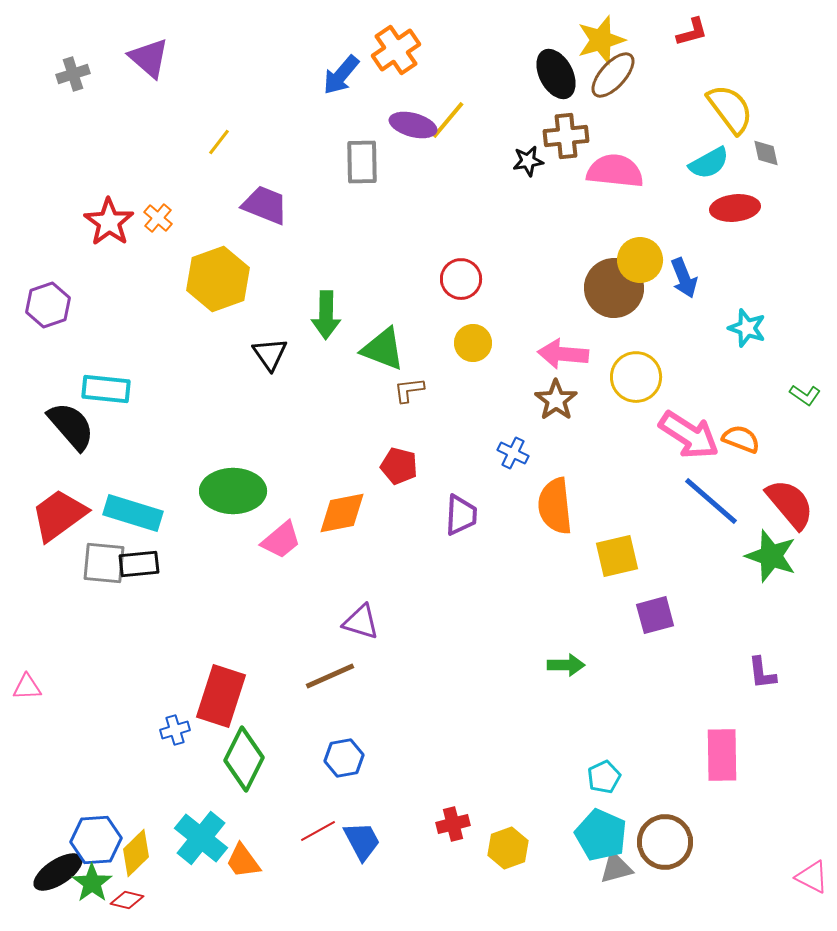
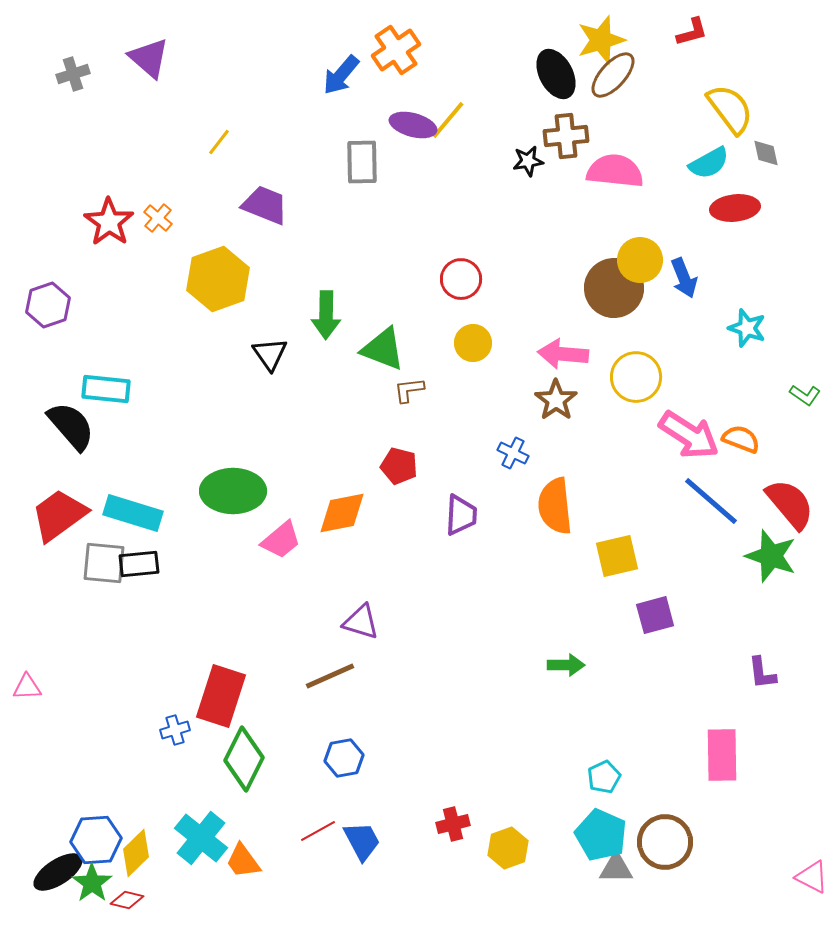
gray triangle at (616, 868): rotated 15 degrees clockwise
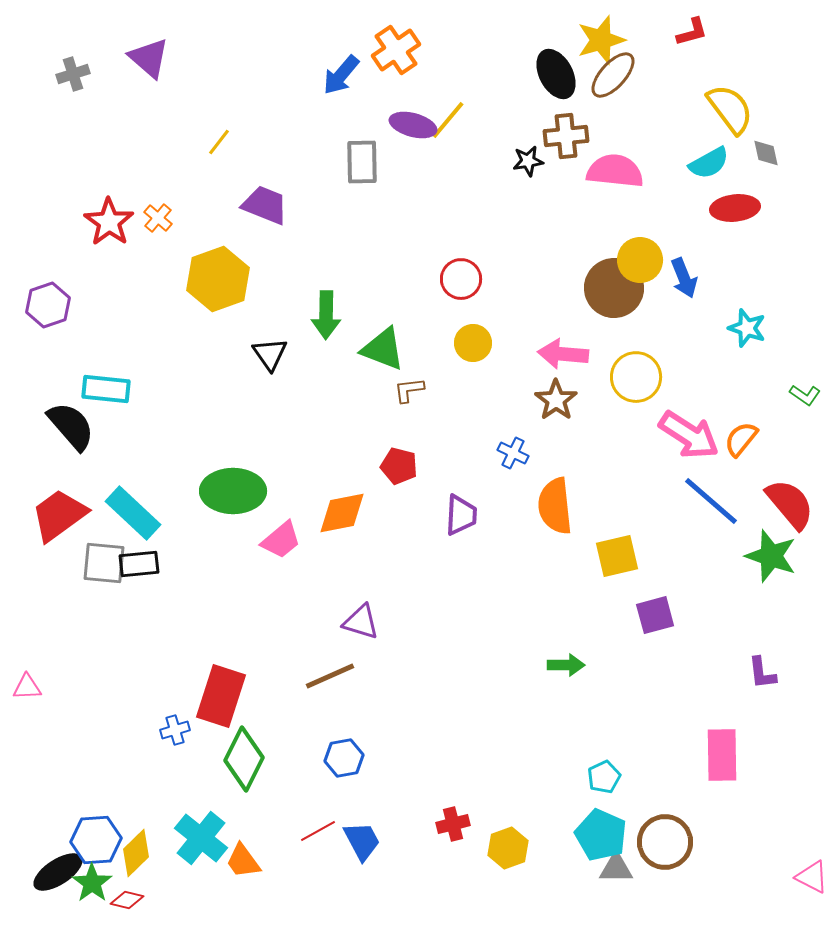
orange semicircle at (741, 439): rotated 72 degrees counterclockwise
cyan rectangle at (133, 513): rotated 26 degrees clockwise
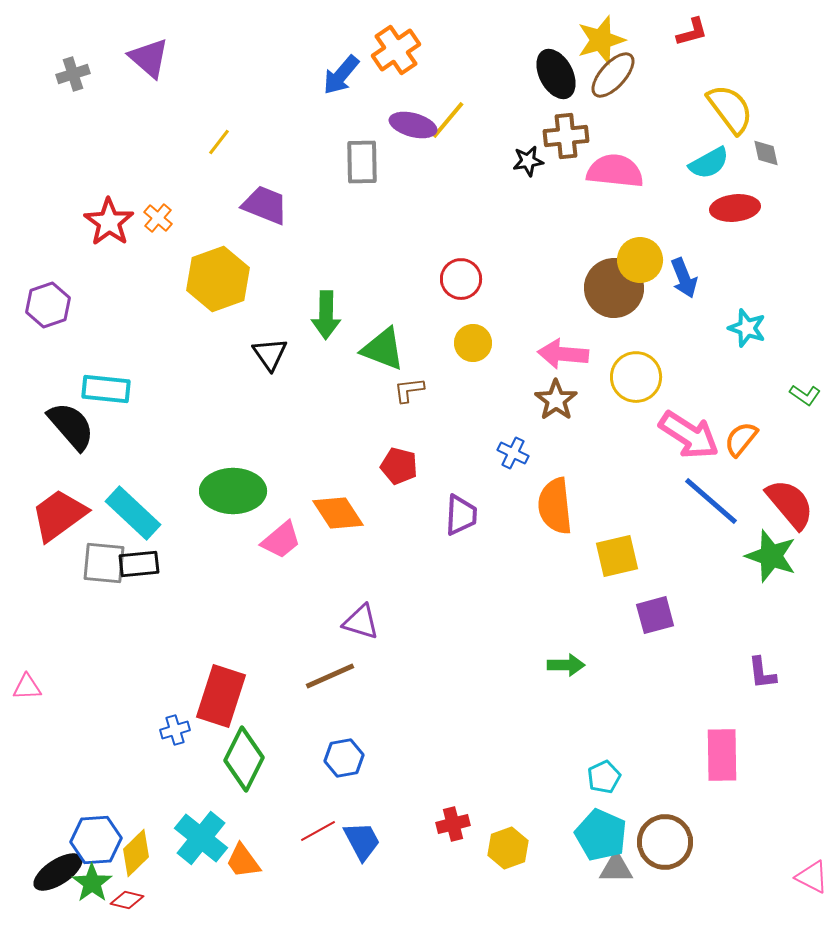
orange diamond at (342, 513): moved 4 px left; rotated 68 degrees clockwise
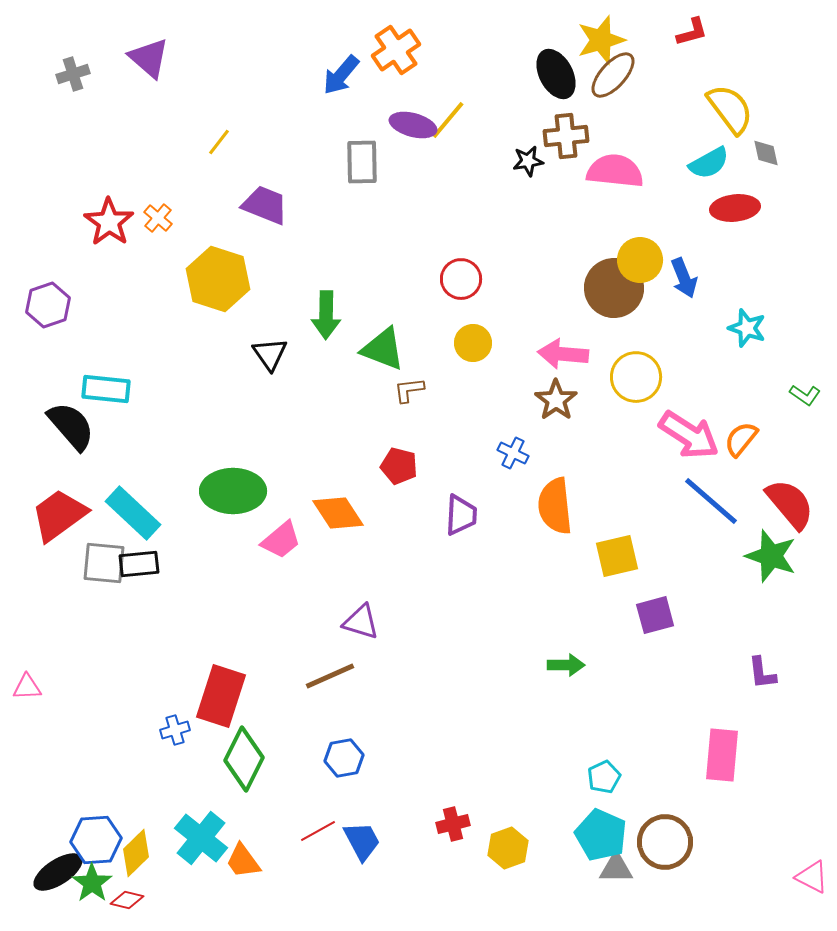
yellow hexagon at (218, 279): rotated 22 degrees counterclockwise
pink rectangle at (722, 755): rotated 6 degrees clockwise
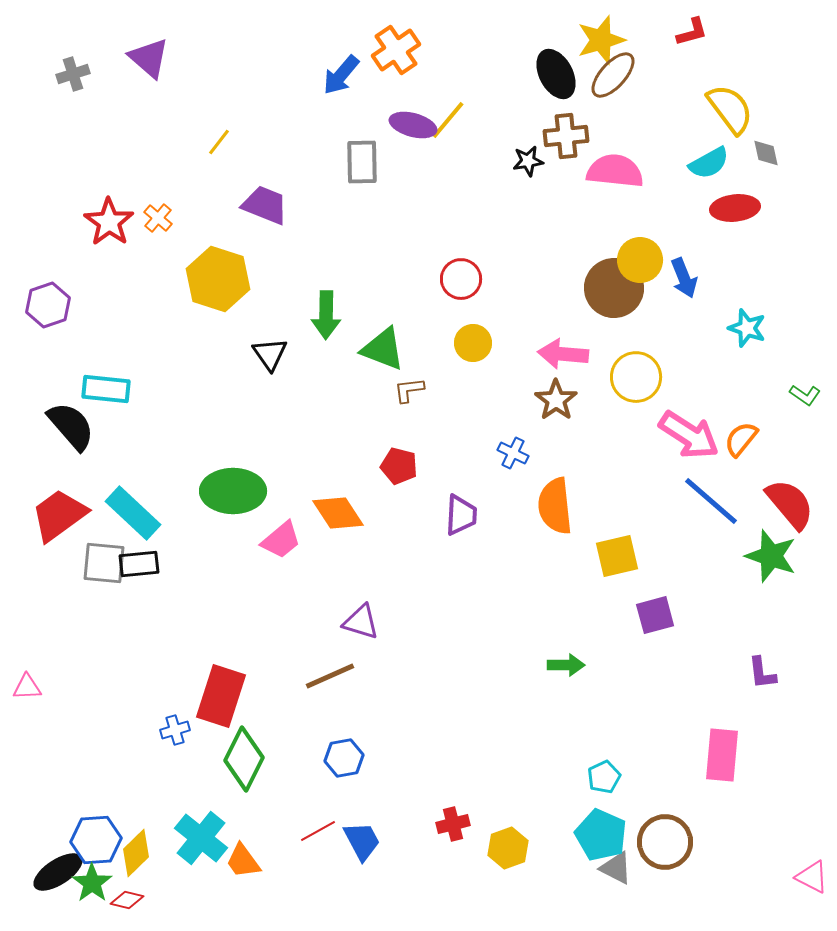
gray triangle at (616, 868): rotated 27 degrees clockwise
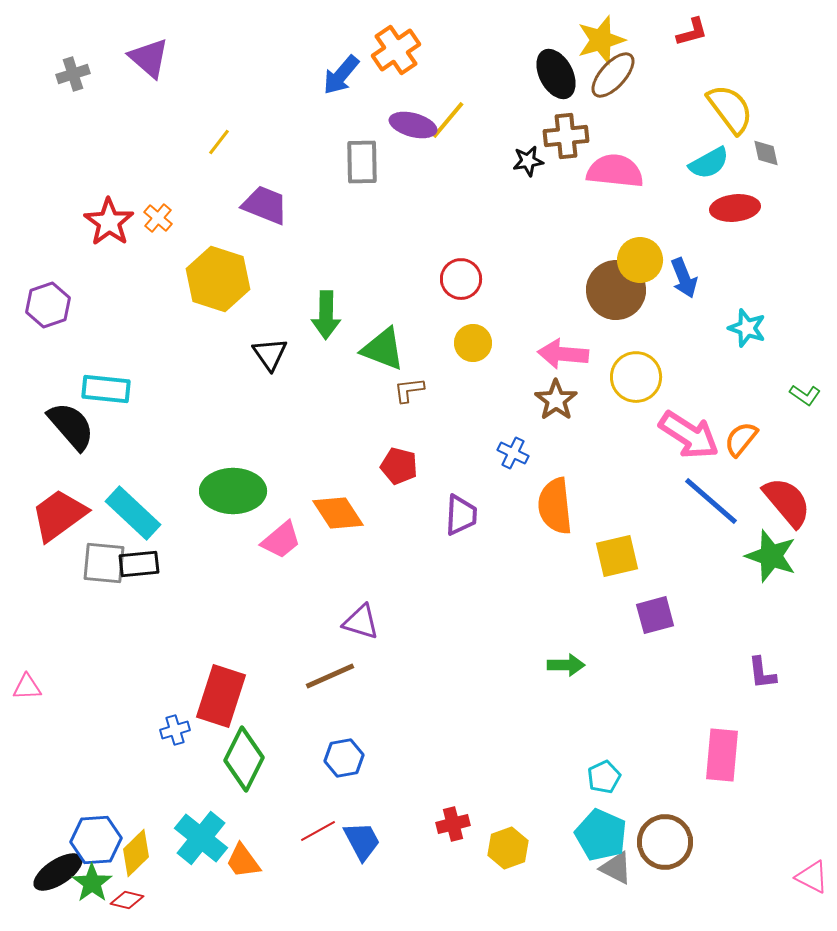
brown circle at (614, 288): moved 2 px right, 2 px down
red semicircle at (790, 504): moved 3 px left, 2 px up
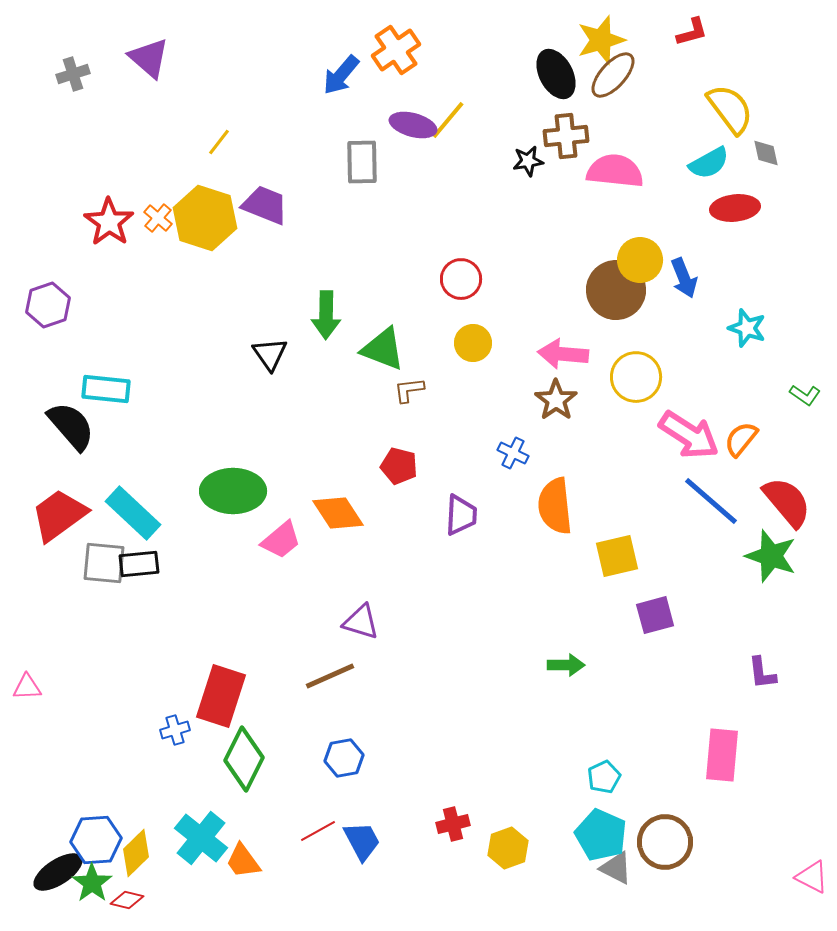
yellow hexagon at (218, 279): moved 13 px left, 61 px up
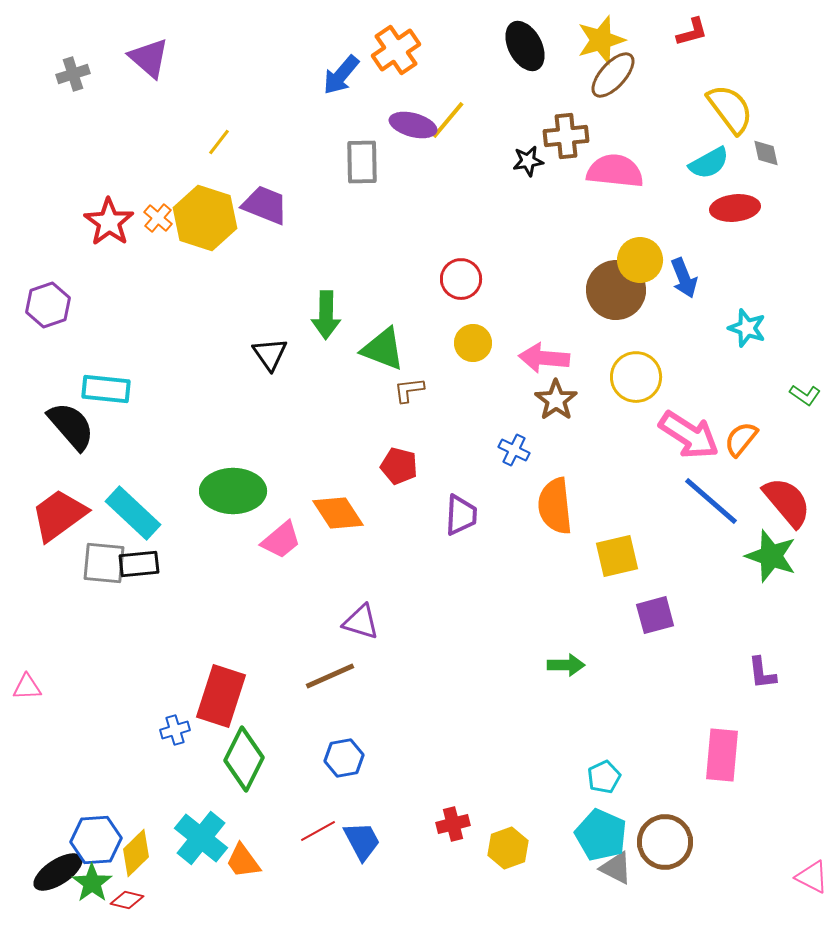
black ellipse at (556, 74): moved 31 px left, 28 px up
pink arrow at (563, 354): moved 19 px left, 4 px down
blue cross at (513, 453): moved 1 px right, 3 px up
